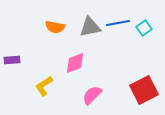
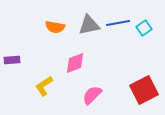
gray triangle: moved 1 px left, 2 px up
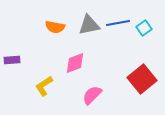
red square: moved 2 px left, 11 px up; rotated 12 degrees counterclockwise
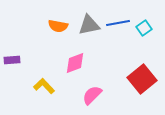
orange semicircle: moved 3 px right, 1 px up
yellow L-shape: rotated 80 degrees clockwise
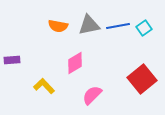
blue line: moved 3 px down
pink diamond: rotated 10 degrees counterclockwise
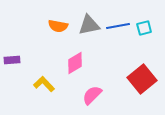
cyan square: rotated 21 degrees clockwise
yellow L-shape: moved 2 px up
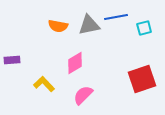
blue line: moved 2 px left, 9 px up
red square: rotated 20 degrees clockwise
pink semicircle: moved 9 px left
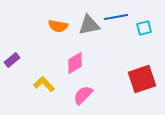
purple rectangle: rotated 35 degrees counterclockwise
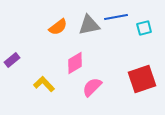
orange semicircle: moved 1 px down; rotated 48 degrees counterclockwise
pink semicircle: moved 9 px right, 8 px up
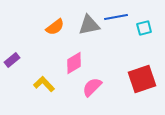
orange semicircle: moved 3 px left
pink diamond: moved 1 px left
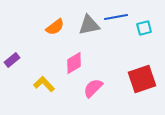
pink semicircle: moved 1 px right, 1 px down
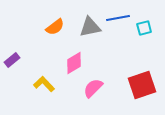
blue line: moved 2 px right, 1 px down
gray triangle: moved 1 px right, 2 px down
red square: moved 6 px down
